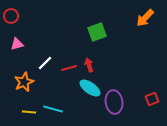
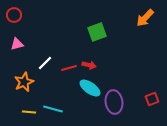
red circle: moved 3 px right, 1 px up
red arrow: rotated 120 degrees clockwise
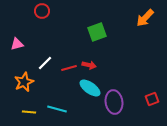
red circle: moved 28 px right, 4 px up
cyan line: moved 4 px right
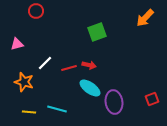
red circle: moved 6 px left
orange star: rotated 30 degrees counterclockwise
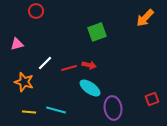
purple ellipse: moved 1 px left, 6 px down
cyan line: moved 1 px left, 1 px down
